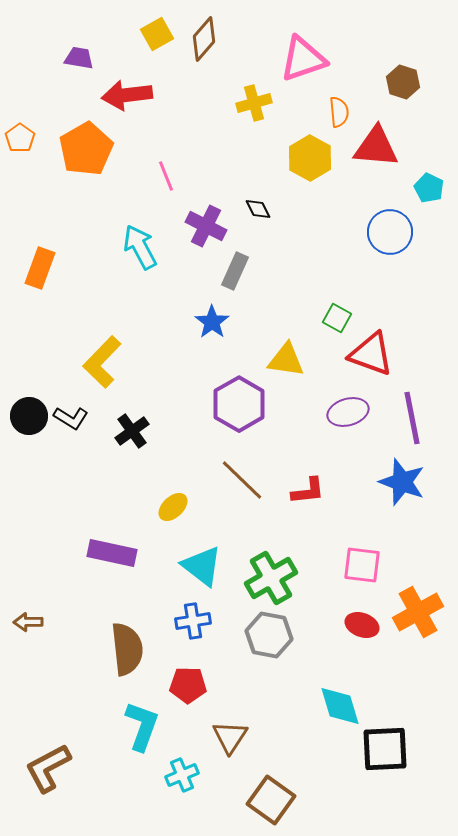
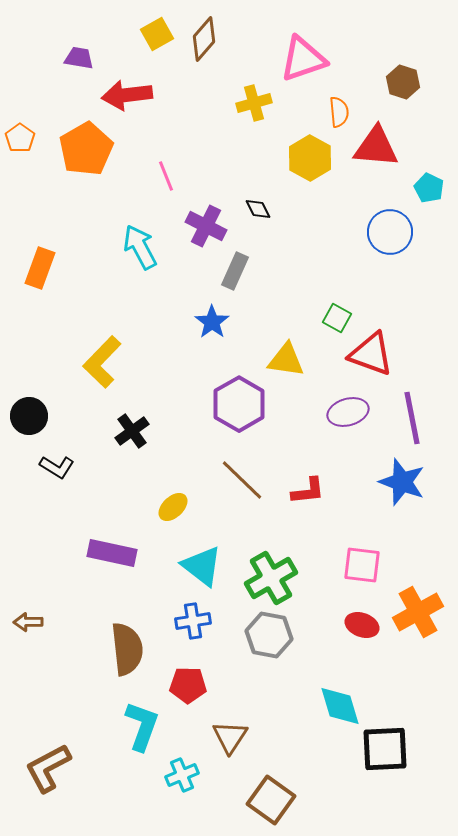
black L-shape at (71, 418): moved 14 px left, 49 px down
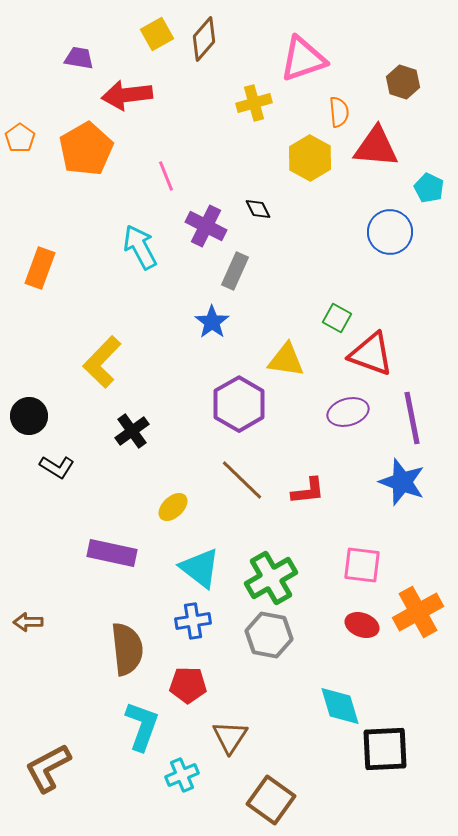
cyan triangle at (202, 566): moved 2 px left, 2 px down
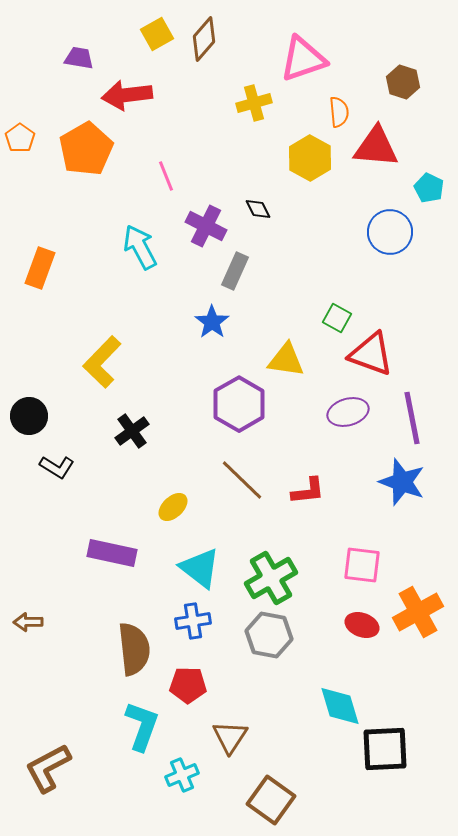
brown semicircle at (127, 649): moved 7 px right
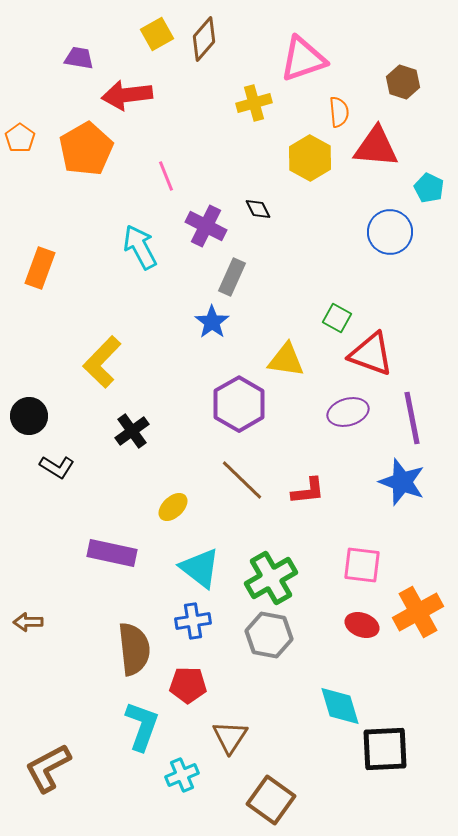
gray rectangle at (235, 271): moved 3 px left, 6 px down
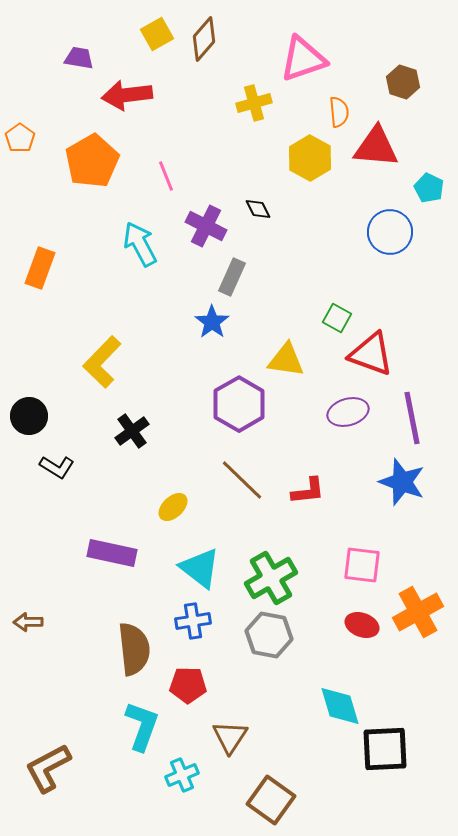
orange pentagon at (86, 149): moved 6 px right, 12 px down
cyan arrow at (140, 247): moved 3 px up
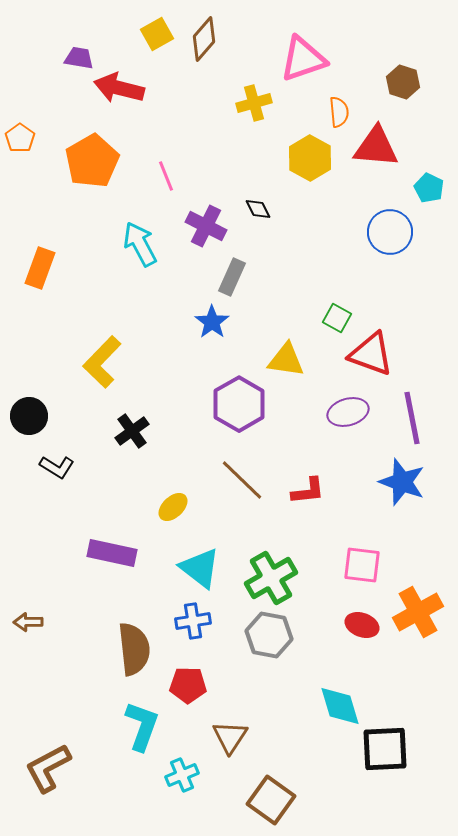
red arrow at (127, 95): moved 8 px left, 7 px up; rotated 21 degrees clockwise
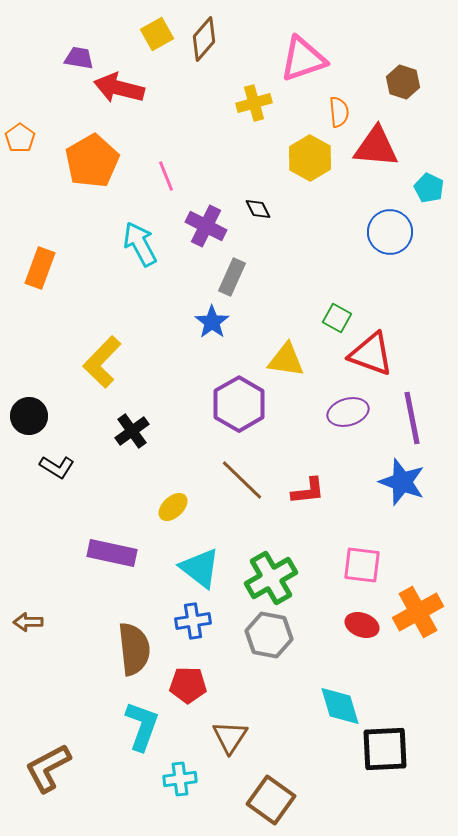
cyan cross at (182, 775): moved 2 px left, 4 px down; rotated 16 degrees clockwise
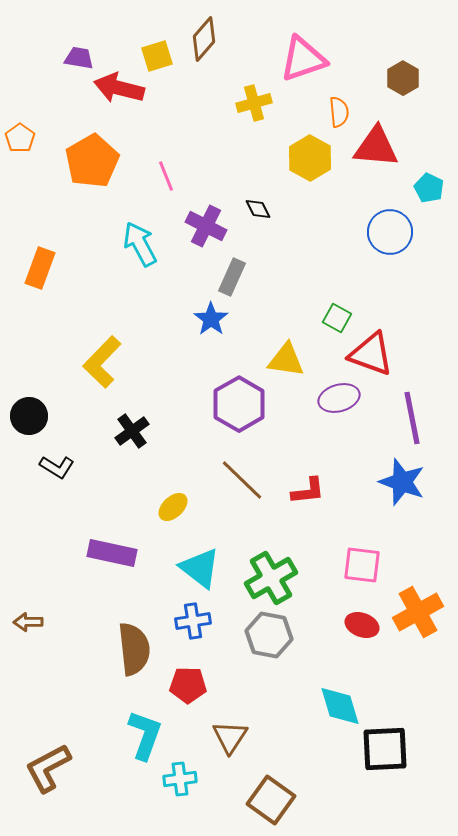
yellow square at (157, 34): moved 22 px down; rotated 12 degrees clockwise
brown hexagon at (403, 82): moved 4 px up; rotated 12 degrees clockwise
blue star at (212, 322): moved 1 px left, 3 px up
purple ellipse at (348, 412): moved 9 px left, 14 px up
cyan L-shape at (142, 726): moved 3 px right, 9 px down
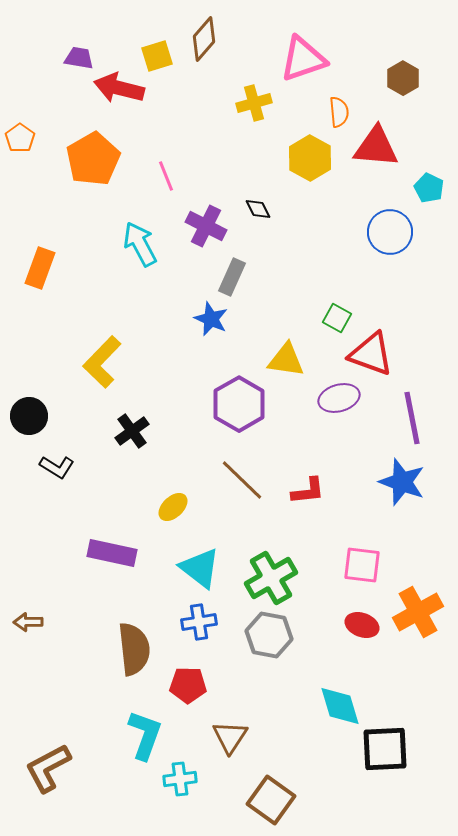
orange pentagon at (92, 161): moved 1 px right, 2 px up
blue star at (211, 319): rotated 12 degrees counterclockwise
blue cross at (193, 621): moved 6 px right, 1 px down
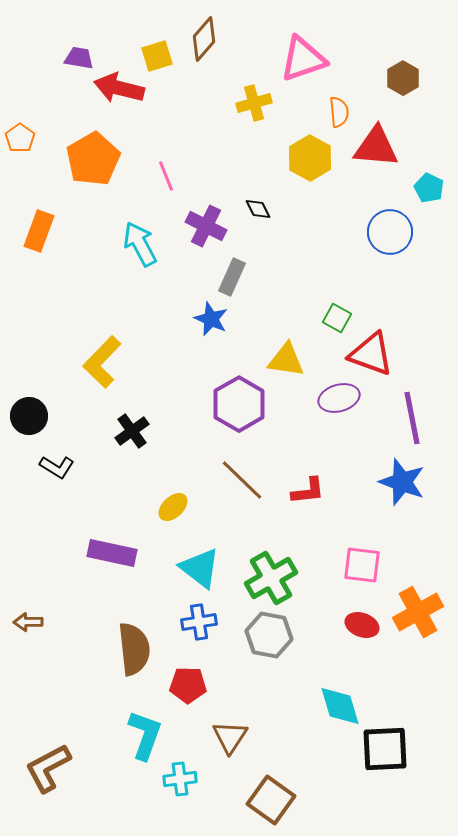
orange rectangle at (40, 268): moved 1 px left, 37 px up
